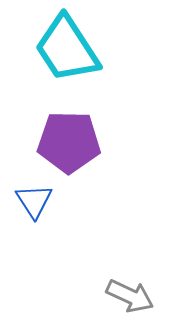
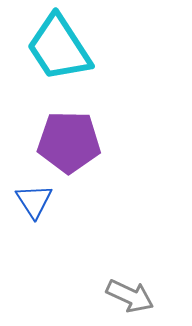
cyan trapezoid: moved 8 px left, 1 px up
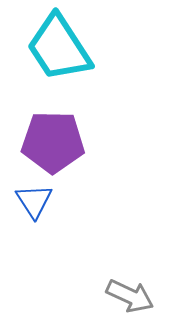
purple pentagon: moved 16 px left
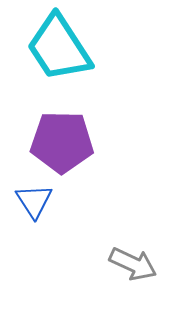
purple pentagon: moved 9 px right
gray arrow: moved 3 px right, 32 px up
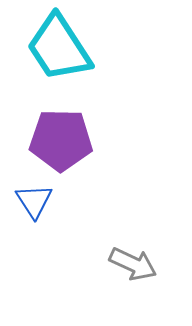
purple pentagon: moved 1 px left, 2 px up
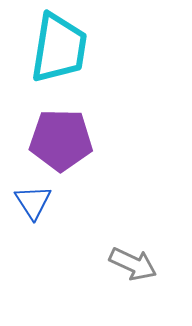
cyan trapezoid: rotated 138 degrees counterclockwise
blue triangle: moved 1 px left, 1 px down
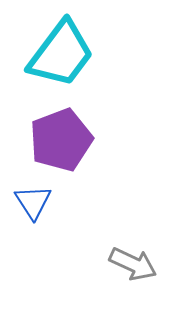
cyan trapezoid: moved 2 px right, 6 px down; rotated 28 degrees clockwise
purple pentagon: rotated 22 degrees counterclockwise
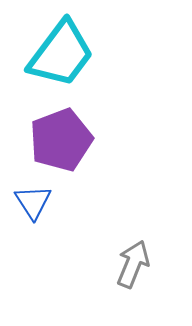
gray arrow: rotated 93 degrees counterclockwise
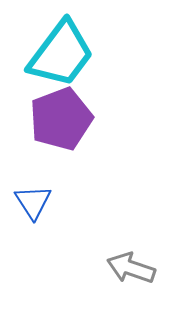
purple pentagon: moved 21 px up
gray arrow: moved 2 px left, 4 px down; rotated 93 degrees counterclockwise
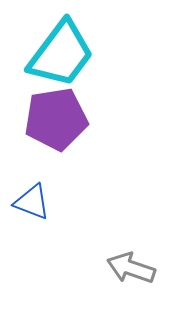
purple pentagon: moved 5 px left; rotated 12 degrees clockwise
blue triangle: moved 1 px left; rotated 36 degrees counterclockwise
